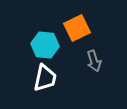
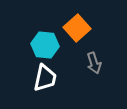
orange square: rotated 16 degrees counterclockwise
gray arrow: moved 2 px down
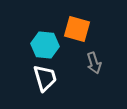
orange square: moved 1 px down; rotated 32 degrees counterclockwise
white trapezoid: rotated 28 degrees counterclockwise
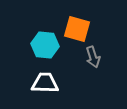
gray arrow: moved 1 px left, 6 px up
white trapezoid: moved 5 px down; rotated 72 degrees counterclockwise
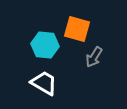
gray arrow: moved 1 px right; rotated 50 degrees clockwise
white trapezoid: moved 1 px left; rotated 28 degrees clockwise
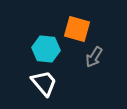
cyan hexagon: moved 1 px right, 4 px down
white trapezoid: rotated 20 degrees clockwise
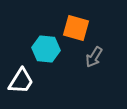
orange square: moved 1 px left, 1 px up
white trapezoid: moved 23 px left, 2 px up; rotated 72 degrees clockwise
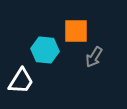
orange square: moved 3 px down; rotated 16 degrees counterclockwise
cyan hexagon: moved 1 px left, 1 px down
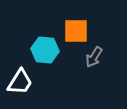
white trapezoid: moved 1 px left, 1 px down
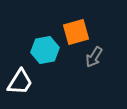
orange square: moved 1 px down; rotated 16 degrees counterclockwise
cyan hexagon: rotated 16 degrees counterclockwise
